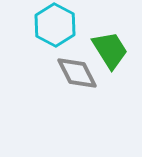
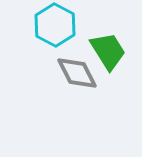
green trapezoid: moved 2 px left, 1 px down
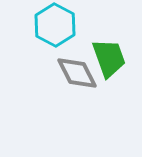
green trapezoid: moved 1 px right, 7 px down; rotated 12 degrees clockwise
